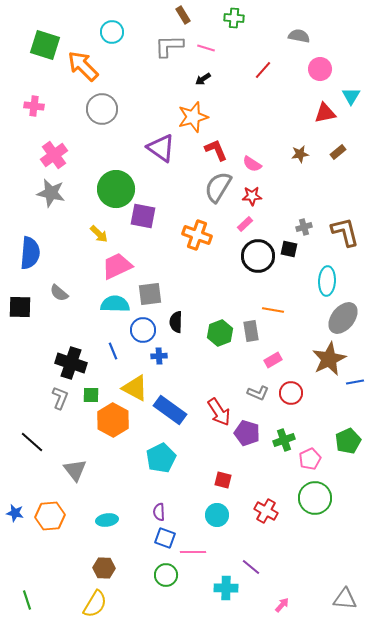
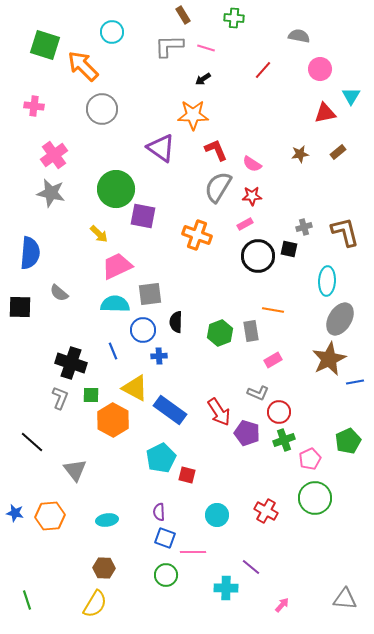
orange star at (193, 117): moved 2 px up; rotated 16 degrees clockwise
pink rectangle at (245, 224): rotated 14 degrees clockwise
gray ellipse at (343, 318): moved 3 px left, 1 px down; rotated 8 degrees counterclockwise
red circle at (291, 393): moved 12 px left, 19 px down
red square at (223, 480): moved 36 px left, 5 px up
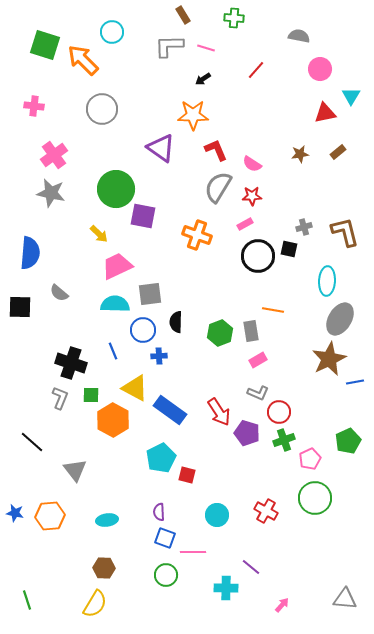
orange arrow at (83, 66): moved 6 px up
red line at (263, 70): moved 7 px left
pink rectangle at (273, 360): moved 15 px left
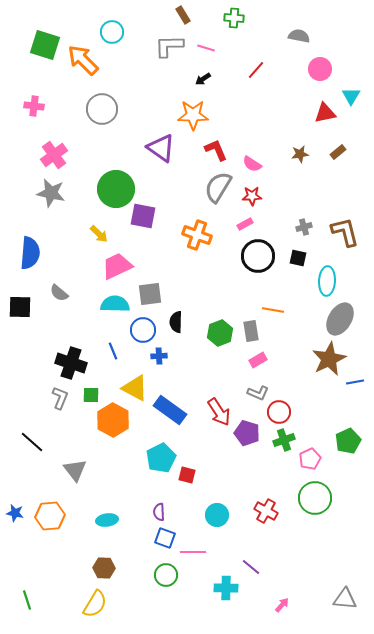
black square at (289, 249): moved 9 px right, 9 px down
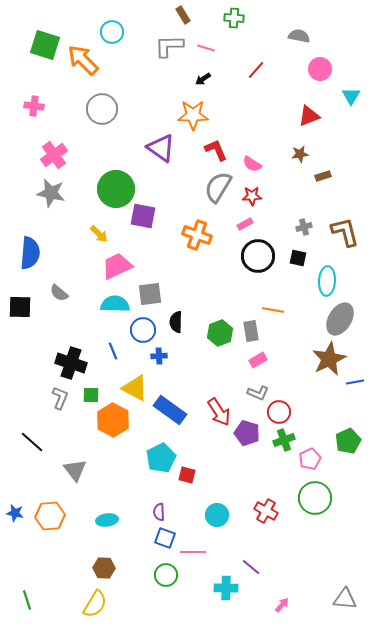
red triangle at (325, 113): moved 16 px left, 3 px down; rotated 10 degrees counterclockwise
brown rectangle at (338, 152): moved 15 px left, 24 px down; rotated 21 degrees clockwise
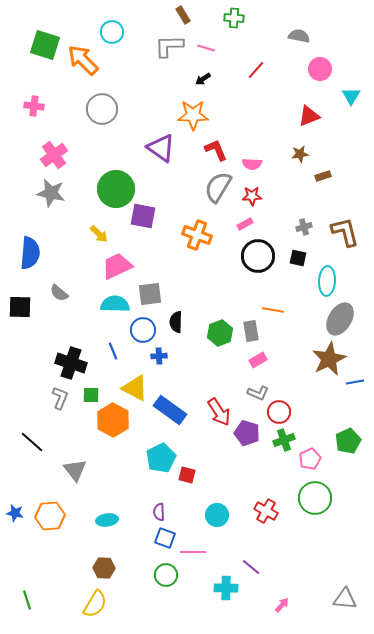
pink semicircle at (252, 164): rotated 30 degrees counterclockwise
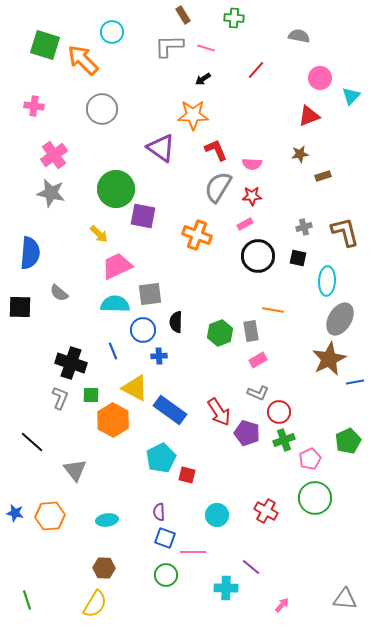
pink circle at (320, 69): moved 9 px down
cyan triangle at (351, 96): rotated 12 degrees clockwise
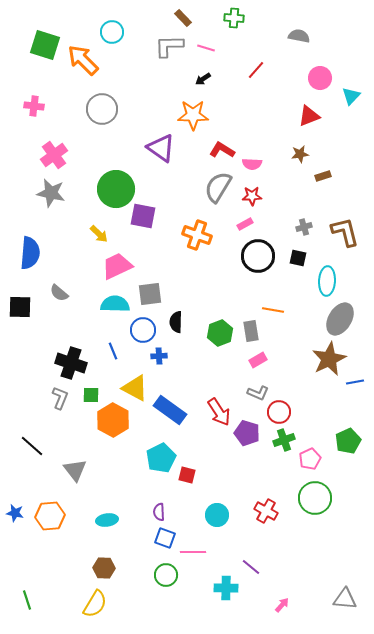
brown rectangle at (183, 15): moved 3 px down; rotated 12 degrees counterclockwise
red L-shape at (216, 150): moved 6 px right; rotated 35 degrees counterclockwise
black line at (32, 442): moved 4 px down
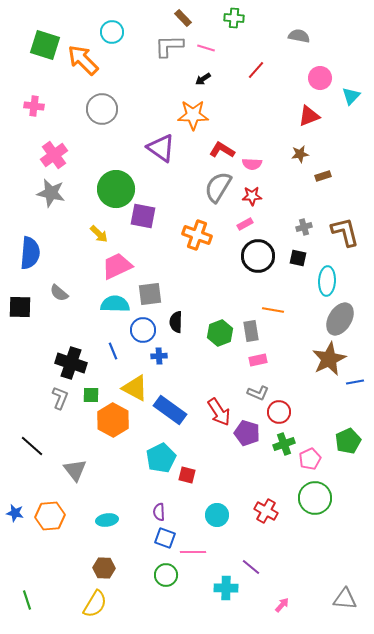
pink rectangle at (258, 360): rotated 18 degrees clockwise
green cross at (284, 440): moved 4 px down
